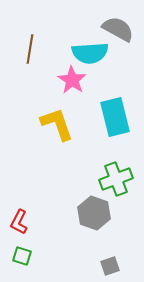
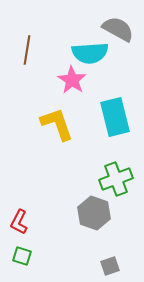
brown line: moved 3 px left, 1 px down
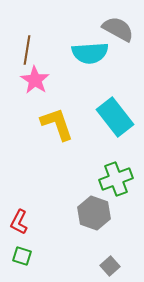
pink star: moved 37 px left
cyan rectangle: rotated 24 degrees counterclockwise
gray square: rotated 24 degrees counterclockwise
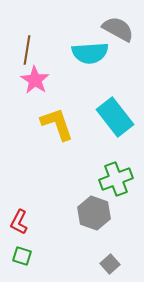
gray square: moved 2 px up
